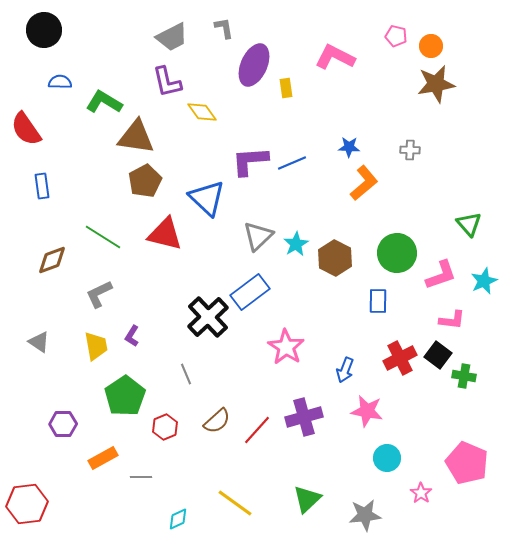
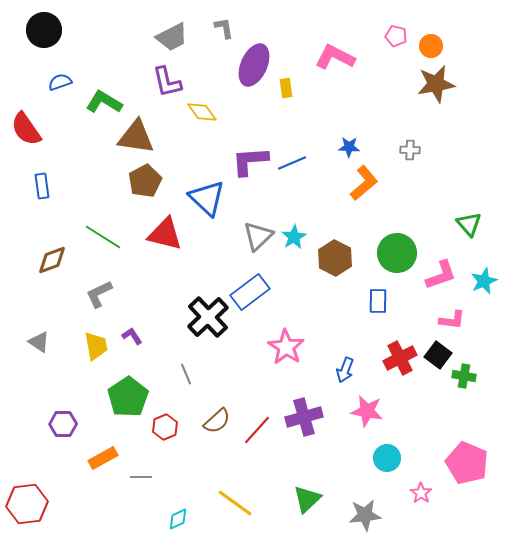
blue semicircle at (60, 82): rotated 20 degrees counterclockwise
cyan star at (296, 244): moved 2 px left, 7 px up
purple L-shape at (132, 336): rotated 115 degrees clockwise
green pentagon at (125, 396): moved 3 px right, 1 px down
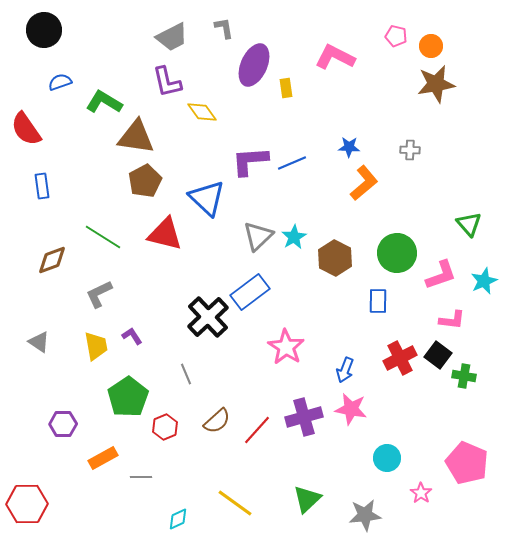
pink star at (367, 411): moved 16 px left, 2 px up
red hexagon at (27, 504): rotated 6 degrees clockwise
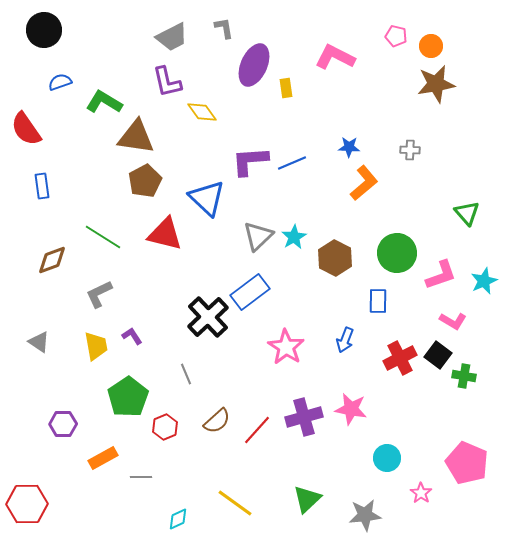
green triangle at (469, 224): moved 2 px left, 11 px up
pink L-shape at (452, 320): moved 1 px right, 1 px down; rotated 24 degrees clockwise
blue arrow at (345, 370): moved 30 px up
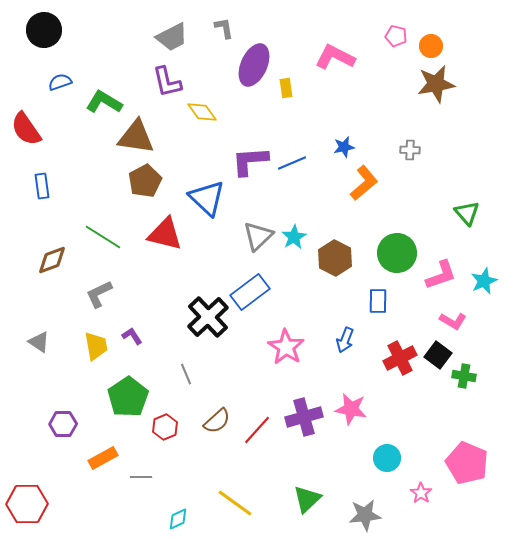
blue star at (349, 147): moved 5 px left; rotated 15 degrees counterclockwise
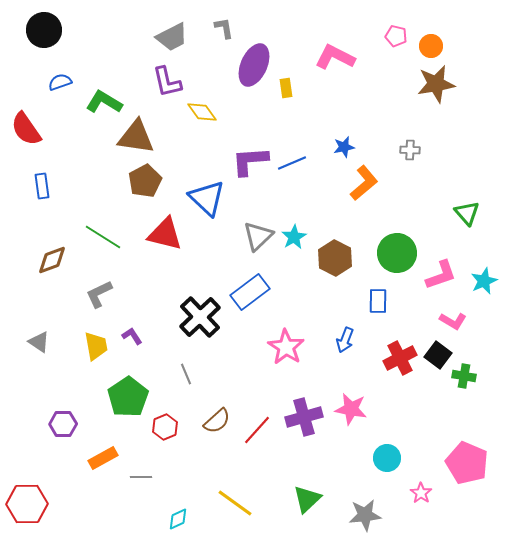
black cross at (208, 317): moved 8 px left
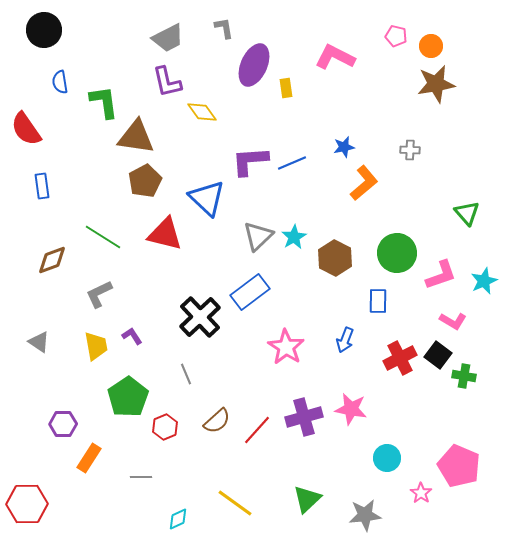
gray trapezoid at (172, 37): moved 4 px left, 1 px down
blue semicircle at (60, 82): rotated 80 degrees counterclockwise
green L-shape at (104, 102): rotated 51 degrees clockwise
orange rectangle at (103, 458): moved 14 px left; rotated 28 degrees counterclockwise
pink pentagon at (467, 463): moved 8 px left, 3 px down
